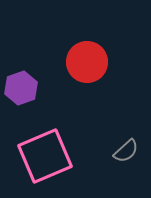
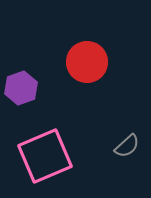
gray semicircle: moved 1 px right, 5 px up
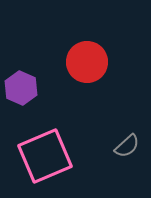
purple hexagon: rotated 16 degrees counterclockwise
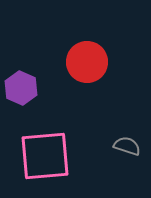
gray semicircle: rotated 120 degrees counterclockwise
pink square: rotated 18 degrees clockwise
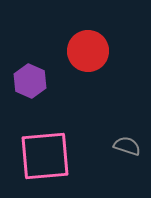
red circle: moved 1 px right, 11 px up
purple hexagon: moved 9 px right, 7 px up
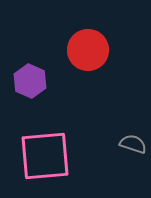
red circle: moved 1 px up
gray semicircle: moved 6 px right, 2 px up
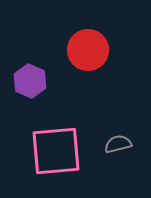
gray semicircle: moved 15 px left; rotated 32 degrees counterclockwise
pink square: moved 11 px right, 5 px up
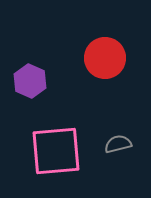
red circle: moved 17 px right, 8 px down
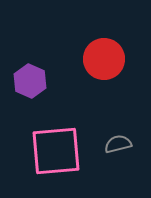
red circle: moved 1 px left, 1 px down
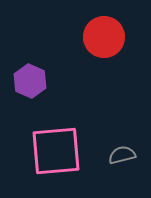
red circle: moved 22 px up
gray semicircle: moved 4 px right, 11 px down
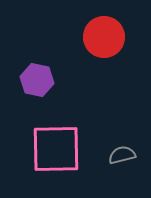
purple hexagon: moved 7 px right, 1 px up; rotated 12 degrees counterclockwise
pink square: moved 2 px up; rotated 4 degrees clockwise
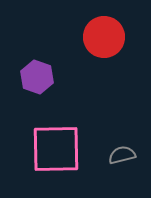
purple hexagon: moved 3 px up; rotated 8 degrees clockwise
